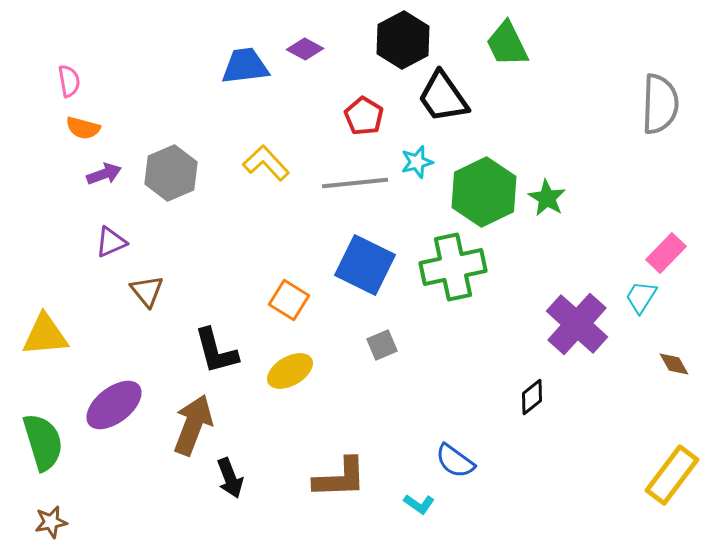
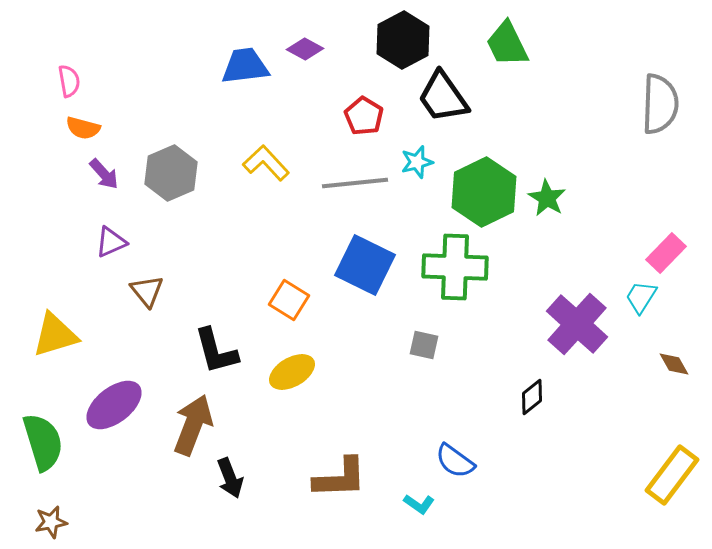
purple arrow: rotated 68 degrees clockwise
green cross: moved 2 px right; rotated 14 degrees clockwise
yellow triangle: moved 10 px right; rotated 12 degrees counterclockwise
gray square: moved 42 px right; rotated 36 degrees clockwise
yellow ellipse: moved 2 px right, 1 px down
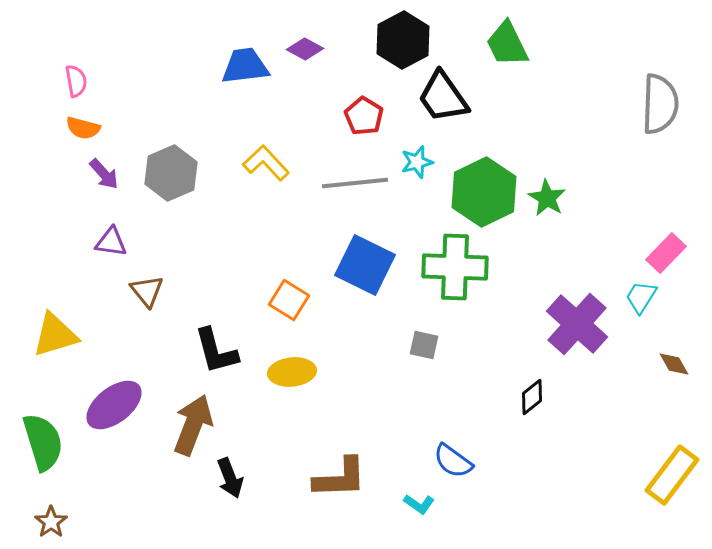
pink semicircle: moved 7 px right
purple triangle: rotated 32 degrees clockwise
yellow ellipse: rotated 24 degrees clockwise
blue semicircle: moved 2 px left
brown star: rotated 24 degrees counterclockwise
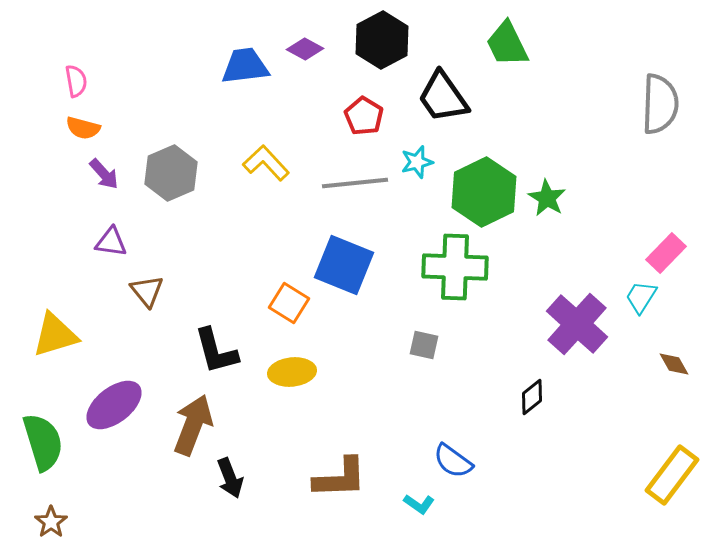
black hexagon: moved 21 px left
blue square: moved 21 px left; rotated 4 degrees counterclockwise
orange square: moved 3 px down
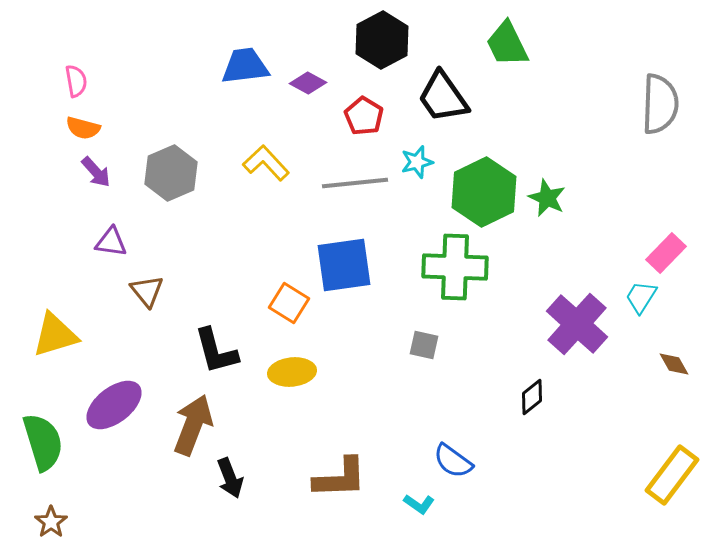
purple diamond: moved 3 px right, 34 px down
purple arrow: moved 8 px left, 2 px up
green star: rotated 6 degrees counterclockwise
blue square: rotated 30 degrees counterclockwise
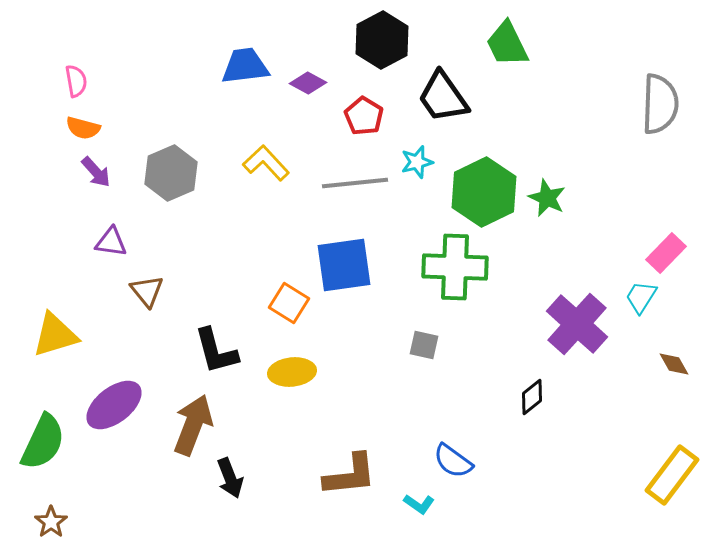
green semicircle: rotated 42 degrees clockwise
brown L-shape: moved 10 px right, 3 px up; rotated 4 degrees counterclockwise
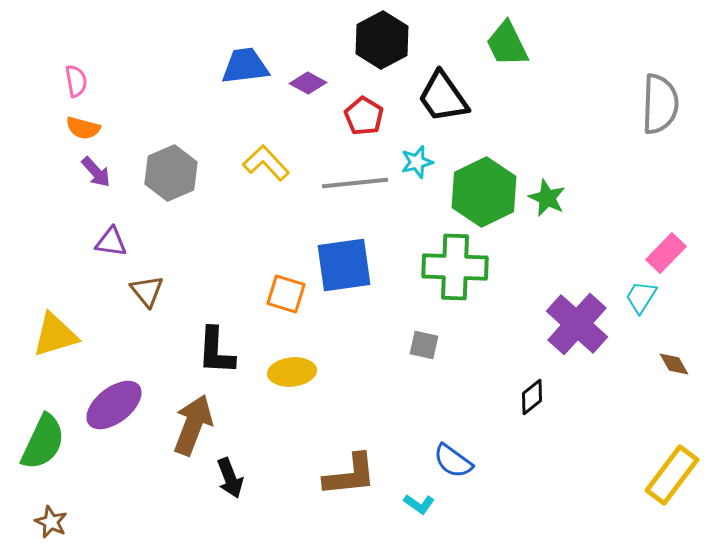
orange square: moved 3 px left, 9 px up; rotated 15 degrees counterclockwise
black L-shape: rotated 18 degrees clockwise
brown star: rotated 12 degrees counterclockwise
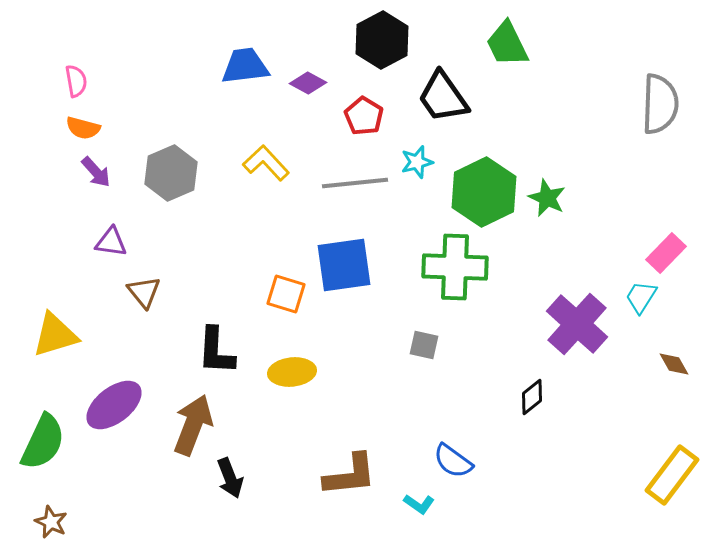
brown triangle: moved 3 px left, 1 px down
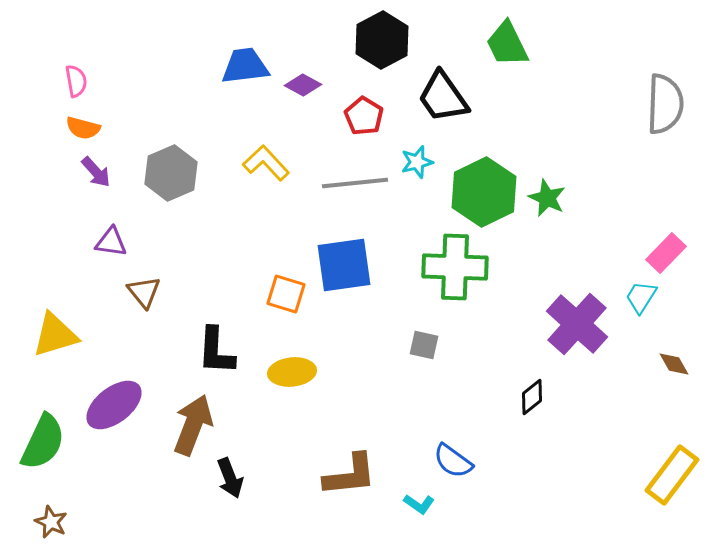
purple diamond: moved 5 px left, 2 px down
gray semicircle: moved 5 px right
